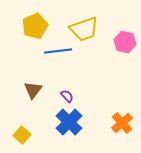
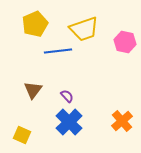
yellow pentagon: moved 2 px up
orange cross: moved 2 px up
yellow square: rotated 18 degrees counterclockwise
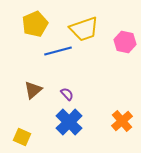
blue line: rotated 8 degrees counterclockwise
brown triangle: rotated 12 degrees clockwise
purple semicircle: moved 2 px up
yellow square: moved 2 px down
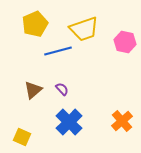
purple semicircle: moved 5 px left, 5 px up
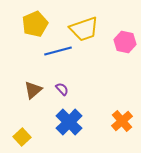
yellow square: rotated 24 degrees clockwise
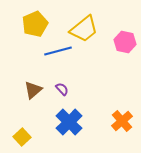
yellow trapezoid: rotated 20 degrees counterclockwise
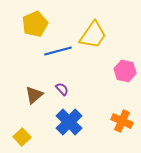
yellow trapezoid: moved 9 px right, 6 px down; rotated 16 degrees counterclockwise
pink hexagon: moved 29 px down
brown triangle: moved 1 px right, 5 px down
orange cross: rotated 25 degrees counterclockwise
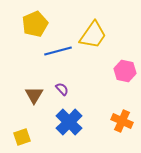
brown triangle: rotated 18 degrees counterclockwise
yellow square: rotated 24 degrees clockwise
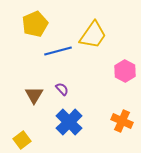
pink hexagon: rotated 15 degrees clockwise
yellow square: moved 3 px down; rotated 18 degrees counterclockwise
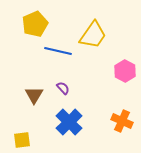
blue line: rotated 28 degrees clockwise
purple semicircle: moved 1 px right, 1 px up
yellow square: rotated 30 degrees clockwise
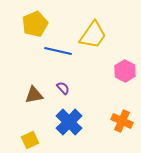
brown triangle: rotated 48 degrees clockwise
yellow square: moved 8 px right; rotated 18 degrees counterclockwise
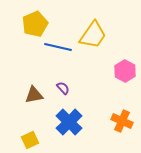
blue line: moved 4 px up
